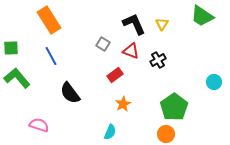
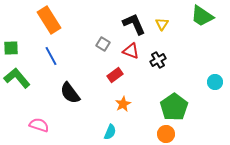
cyan circle: moved 1 px right
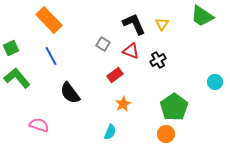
orange rectangle: rotated 12 degrees counterclockwise
green square: rotated 21 degrees counterclockwise
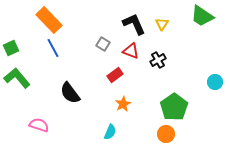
blue line: moved 2 px right, 8 px up
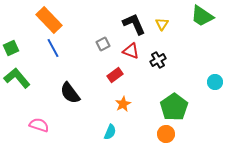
gray square: rotated 32 degrees clockwise
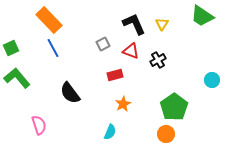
red rectangle: rotated 21 degrees clockwise
cyan circle: moved 3 px left, 2 px up
pink semicircle: rotated 54 degrees clockwise
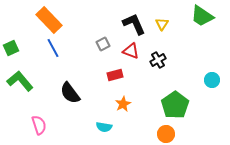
green L-shape: moved 3 px right, 3 px down
green pentagon: moved 1 px right, 2 px up
cyan semicircle: moved 6 px left, 5 px up; rotated 77 degrees clockwise
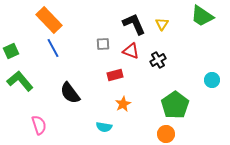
gray square: rotated 24 degrees clockwise
green square: moved 3 px down
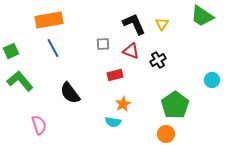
orange rectangle: rotated 56 degrees counterclockwise
cyan semicircle: moved 9 px right, 5 px up
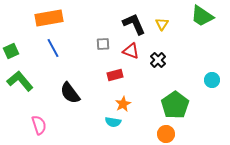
orange rectangle: moved 2 px up
black cross: rotated 14 degrees counterclockwise
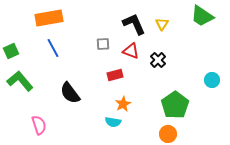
orange circle: moved 2 px right
